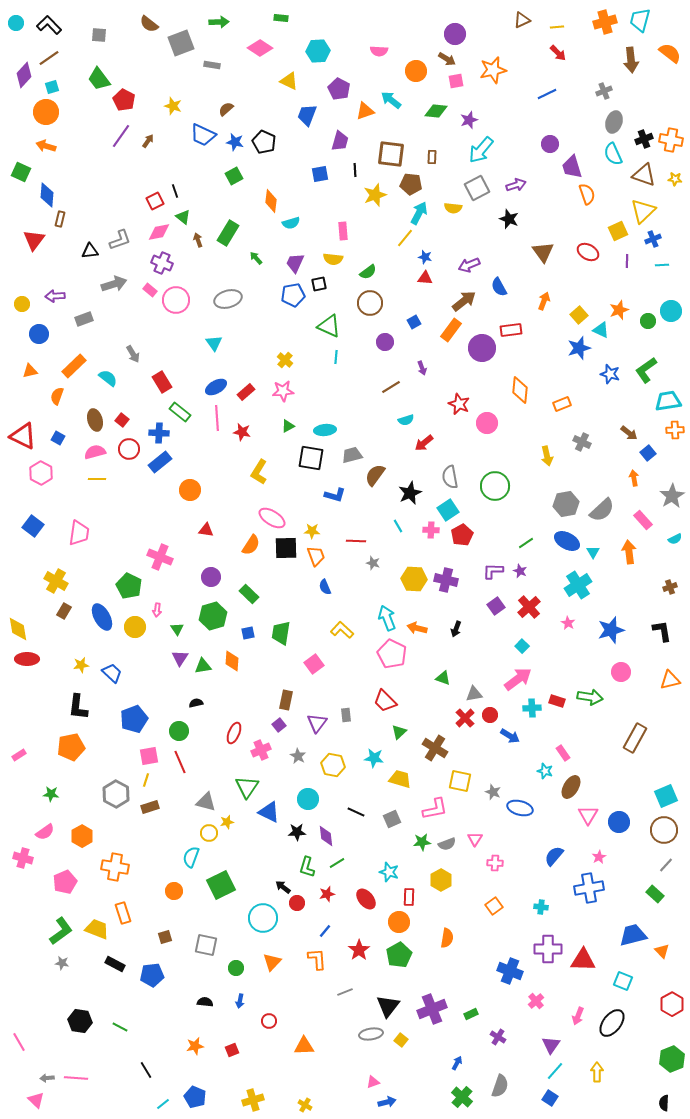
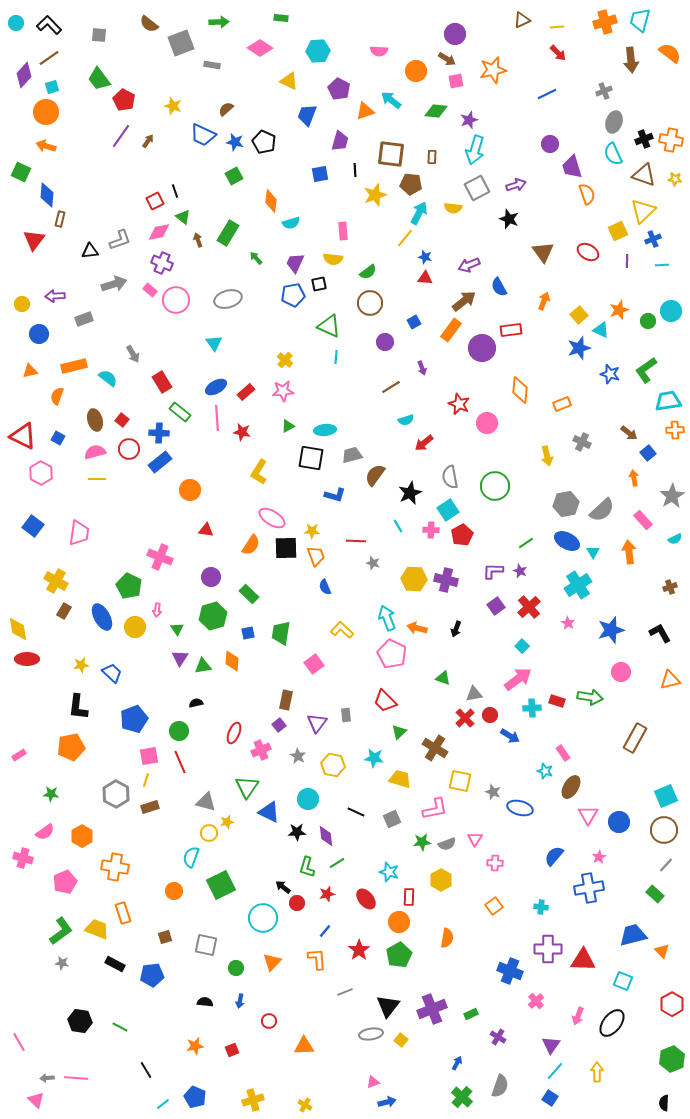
cyan arrow at (481, 150): moved 6 px left; rotated 24 degrees counterclockwise
orange rectangle at (74, 366): rotated 30 degrees clockwise
black L-shape at (662, 631): moved 2 px left, 2 px down; rotated 20 degrees counterclockwise
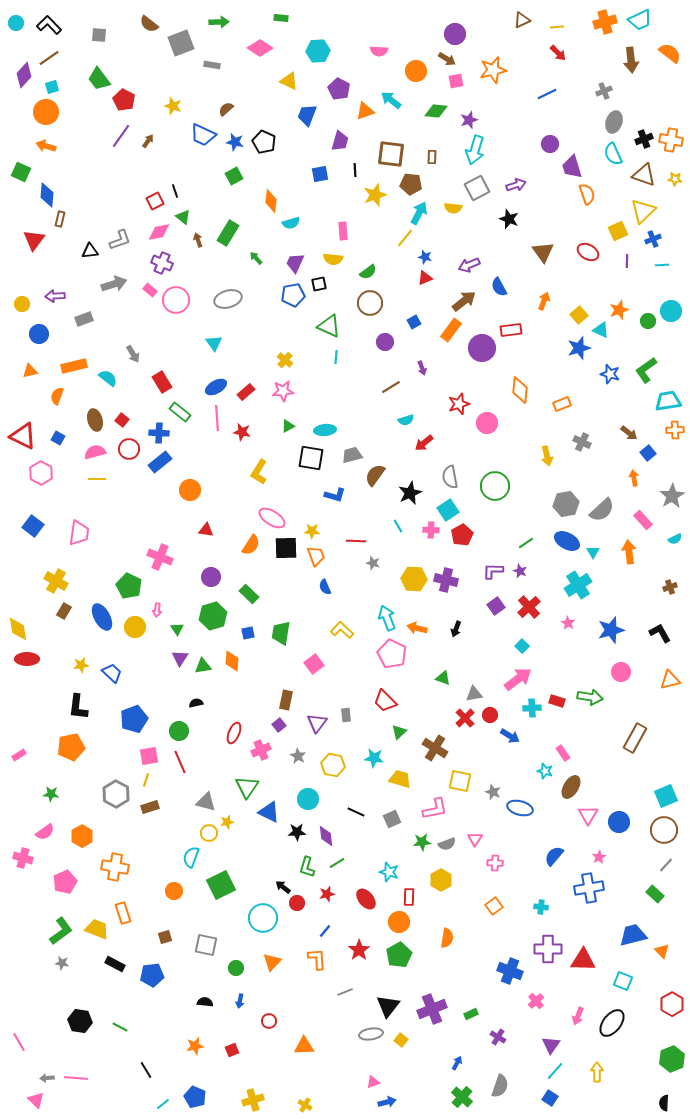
cyan trapezoid at (640, 20): rotated 130 degrees counterclockwise
red triangle at (425, 278): rotated 28 degrees counterclockwise
red star at (459, 404): rotated 30 degrees clockwise
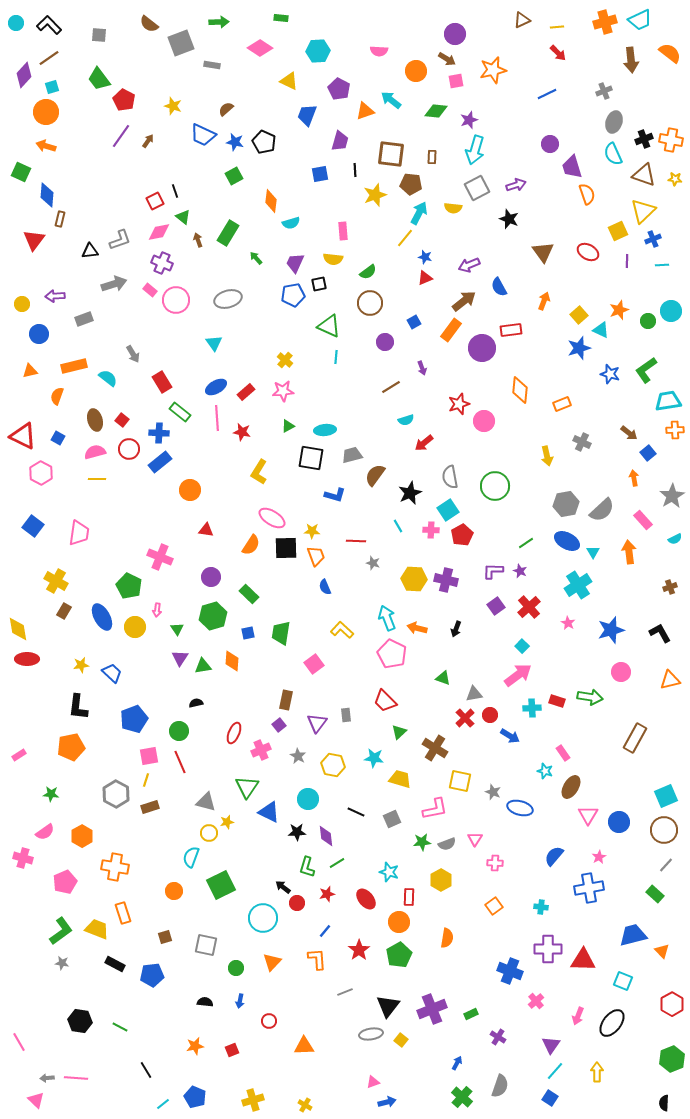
pink circle at (487, 423): moved 3 px left, 2 px up
pink arrow at (518, 679): moved 4 px up
